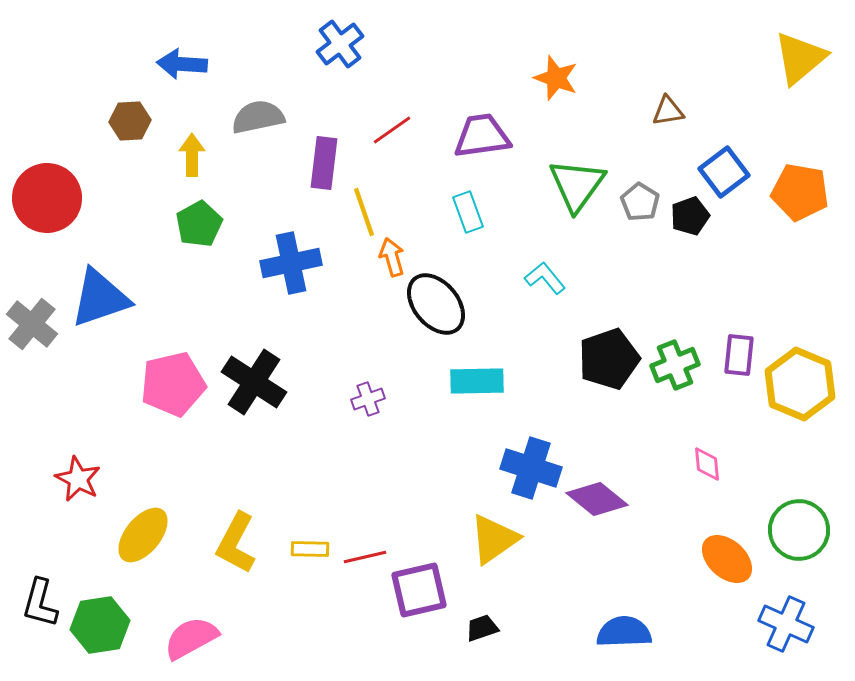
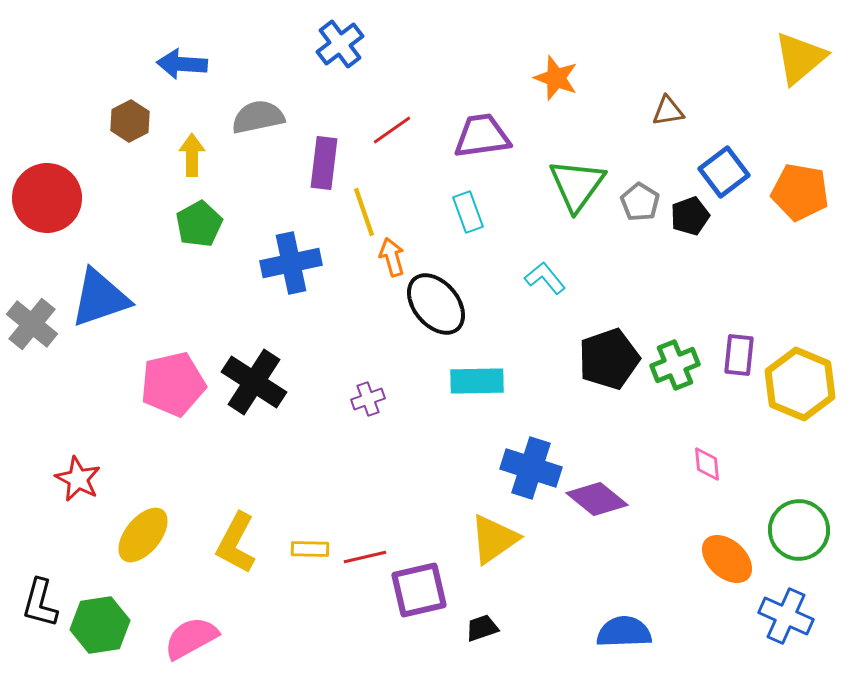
brown hexagon at (130, 121): rotated 24 degrees counterclockwise
blue cross at (786, 624): moved 8 px up
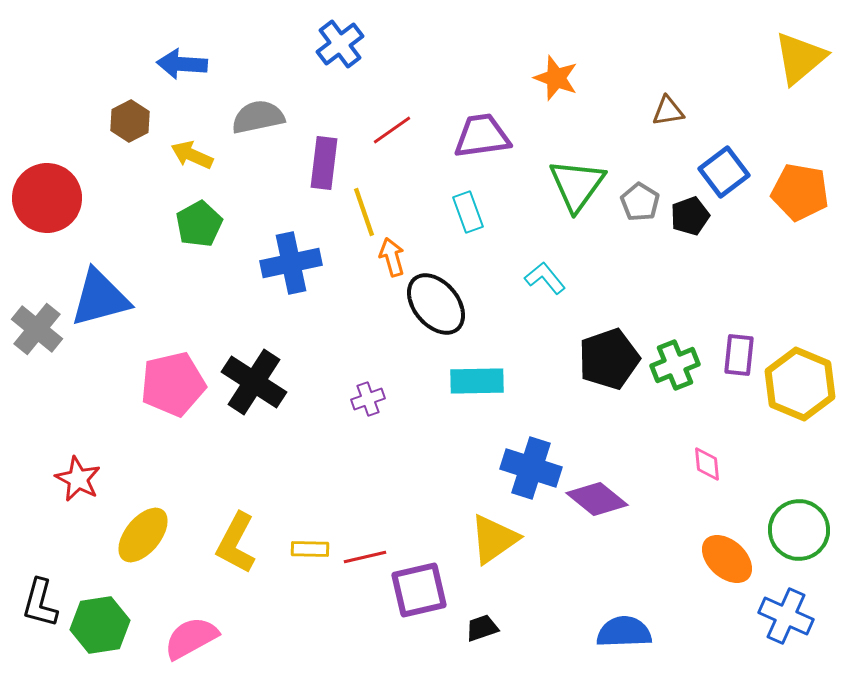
yellow arrow at (192, 155): rotated 66 degrees counterclockwise
blue triangle at (100, 298): rotated 4 degrees clockwise
gray cross at (32, 324): moved 5 px right, 5 px down
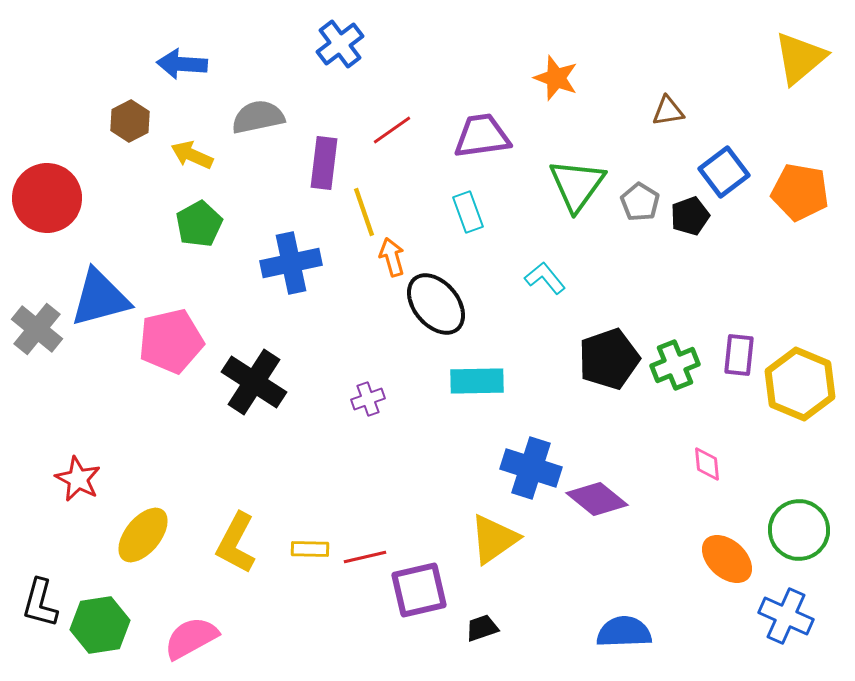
pink pentagon at (173, 384): moved 2 px left, 43 px up
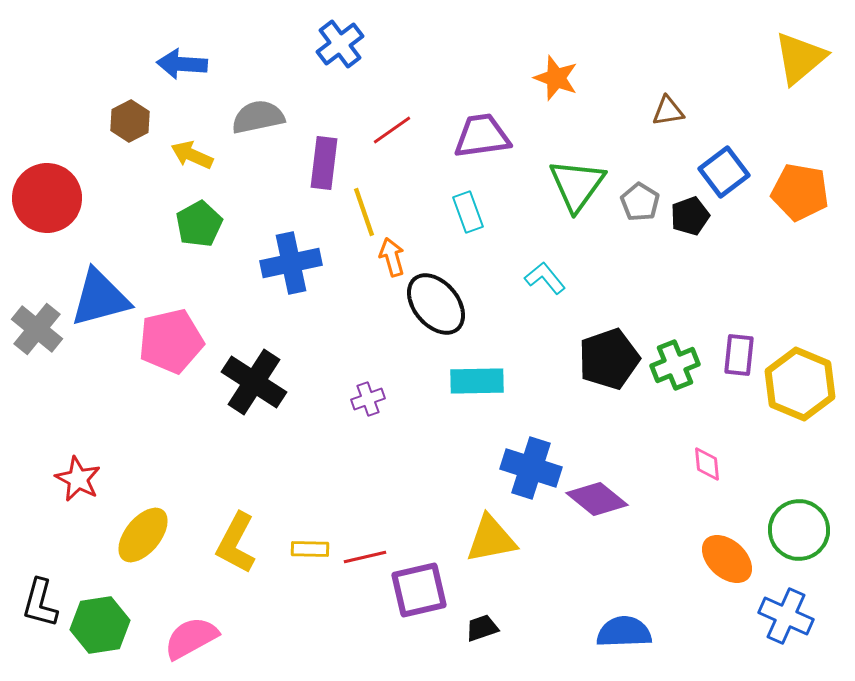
yellow triangle at (494, 539): moved 3 px left; rotated 24 degrees clockwise
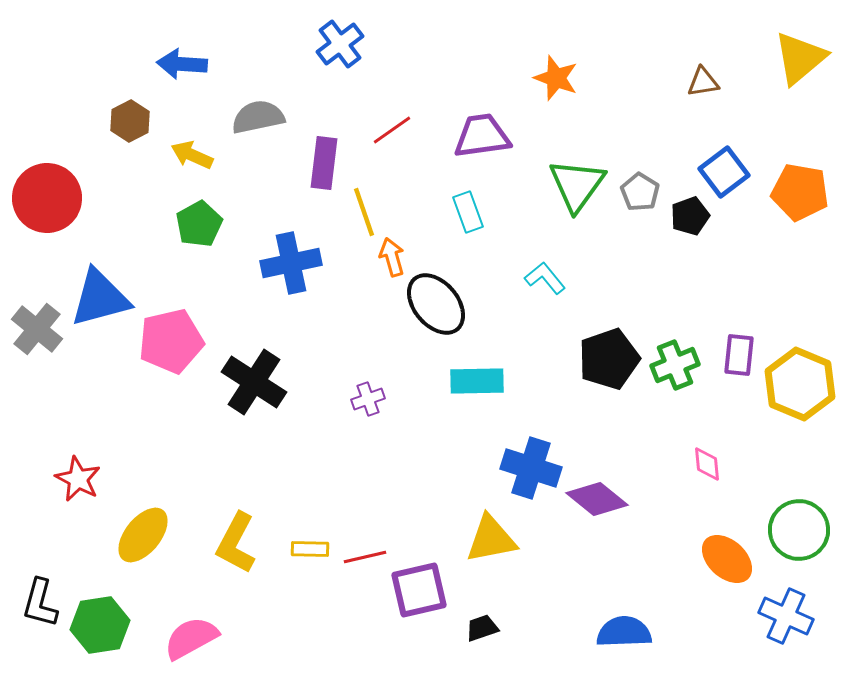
brown triangle at (668, 111): moved 35 px right, 29 px up
gray pentagon at (640, 202): moved 10 px up
